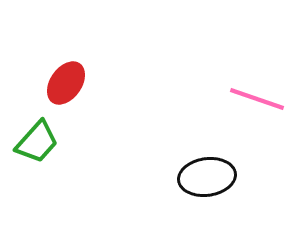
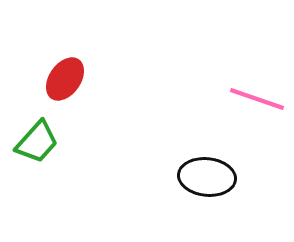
red ellipse: moved 1 px left, 4 px up
black ellipse: rotated 14 degrees clockwise
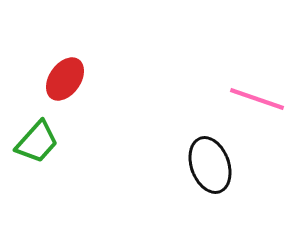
black ellipse: moved 3 px right, 12 px up; rotated 64 degrees clockwise
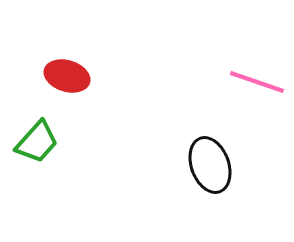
red ellipse: moved 2 px right, 3 px up; rotated 72 degrees clockwise
pink line: moved 17 px up
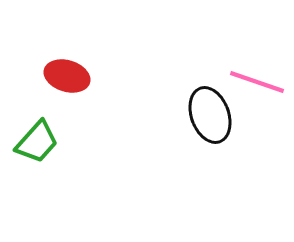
black ellipse: moved 50 px up
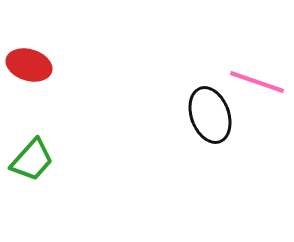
red ellipse: moved 38 px left, 11 px up
green trapezoid: moved 5 px left, 18 px down
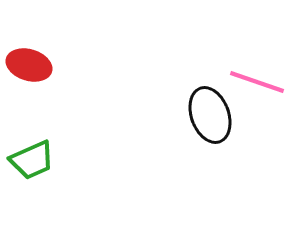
green trapezoid: rotated 24 degrees clockwise
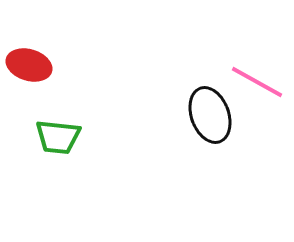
pink line: rotated 10 degrees clockwise
green trapezoid: moved 26 px right, 23 px up; rotated 30 degrees clockwise
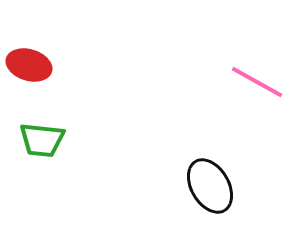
black ellipse: moved 71 px down; rotated 10 degrees counterclockwise
green trapezoid: moved 16 px left, 3 px down
